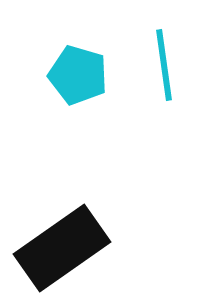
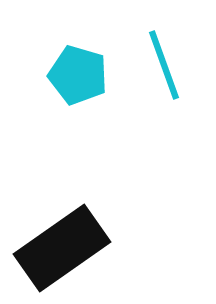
cyan line: rotated 12 degrees counterclockwise
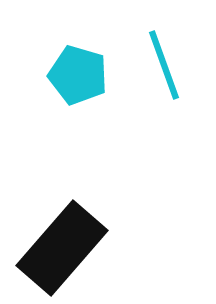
black rectangle: rotated 14 degrees counterclockwise
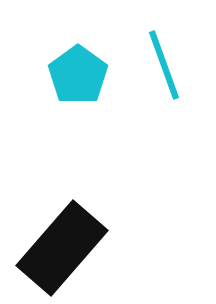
cyan pentagon: rotated 20 degrees clockwise
